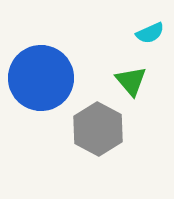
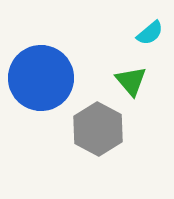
cyan semicircle: rotated 16 degrees counterclockwise
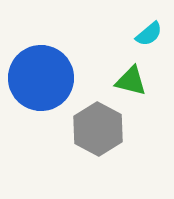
cyan semicircle: moved 1 px left, 1 px down
green triangle: rotated 36 degrees counterclockwise
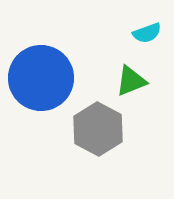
cyan semicircle: moved 2 px left, 1 px up; rotated 20 degrees clockwise
green triangle: rotated 36 degrees counterclockwise
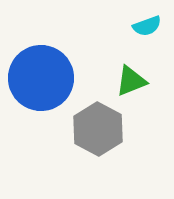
cyan semicircle: moved 7 px up
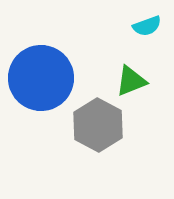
gray hexagon: moved 4 px up
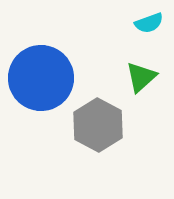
cyan semicircle: moved 2 px right, 3 px up
green triangle: moved 10 px right, 4 px up; rotated 20 degrees counterclockwise
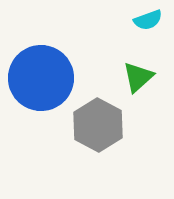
cyan semicircle: moved 1 px left, 3 px up
green triangle: moved 3 px left
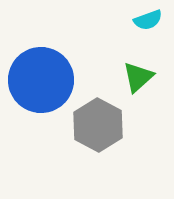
blue circle: moved 2 px down
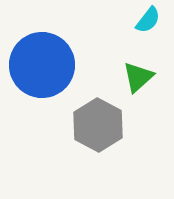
cyan semicircle: rotated 32 degrees counterclockwise
blue circle: moved 1 px right, 15 px up
